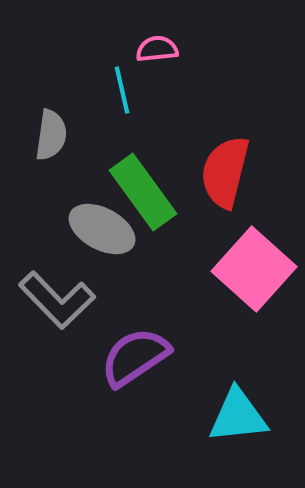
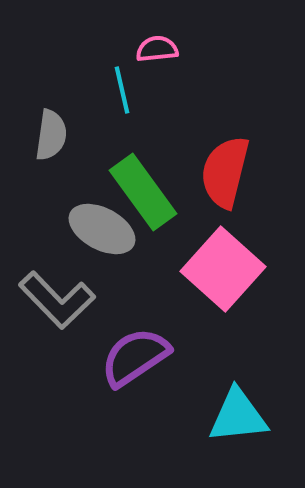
pink square: moved 31 px left
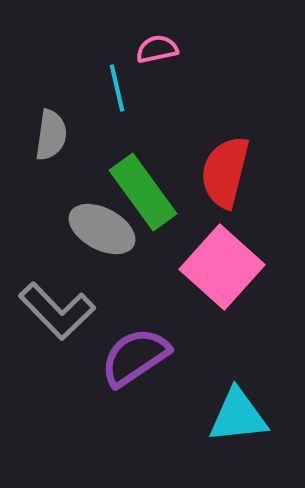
pink semicircle: rotated 6 degrees counterclockwise
cyan line: moved 5 px left, 2 px up
pink square: moved 1 px left, 2 px up
gray L-shape: moved 11 px down
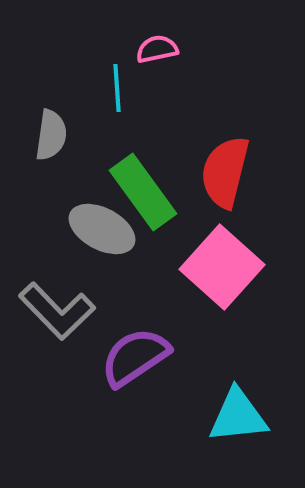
cyan line: rotated 9 degrees clockwise
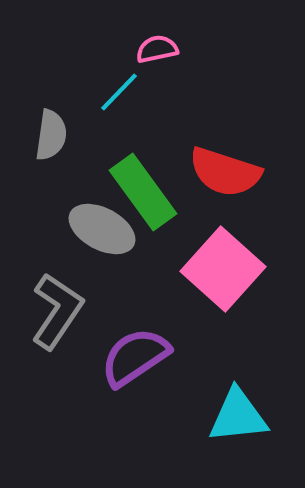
cyan line: moved 2 px right, 4 px down; rotated 48 degrees clockwise
red semicircle: rotated 86 degrees counterclockwise
pink square: moved 1 px right, 2 px down
gray L-shape: rotated 102 degrees counterclockwise
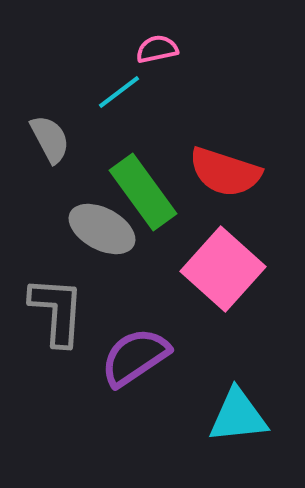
cyan line: rotated 9 degrees clockwise
gray semicircle: moved 1 px left, 4 px down; rotated 36 degrees counterclockwise
gray L-shape: rotated 30 degrees counterclockwise
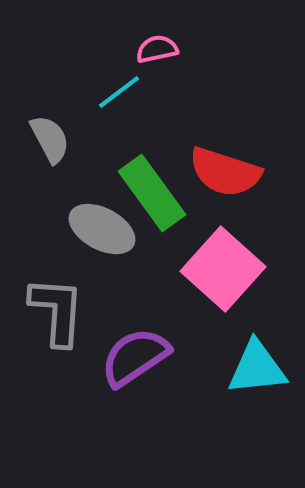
green rectangle: moved 9 px right, 1 px down
cyan triangle: moved 19 px right, 48 px up
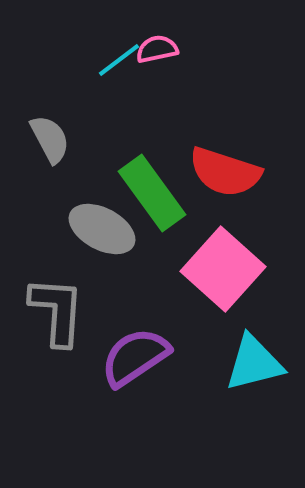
cyan line: moved 32 px up
cyan triangle: moved 3 px left, 5 px up; rotated 8 degrees counterclockwise
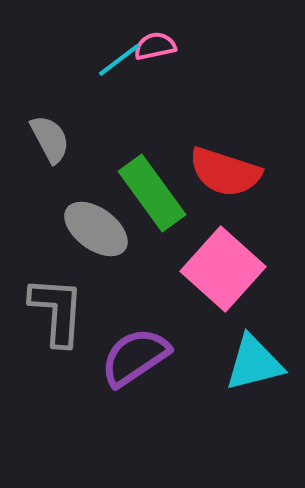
pink semicircle: moved 2 px left, 3 px up
gray ellipse: moved 6 px left; rotated 8 degrees clockwise
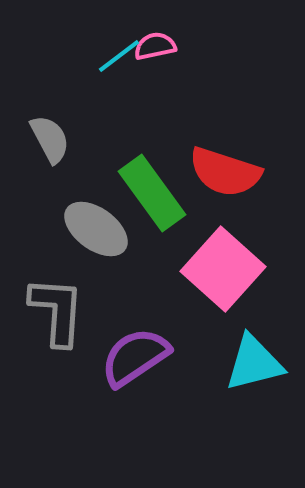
cyan line: moved 4 px up
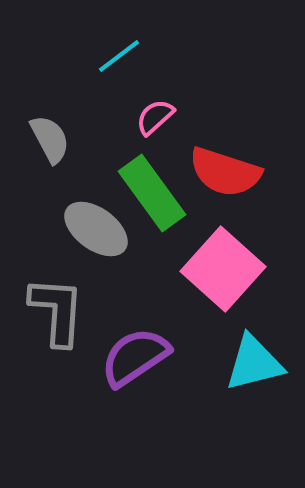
pink semicircle: moved 71 px down; rotated 30 degrees counterclockwise
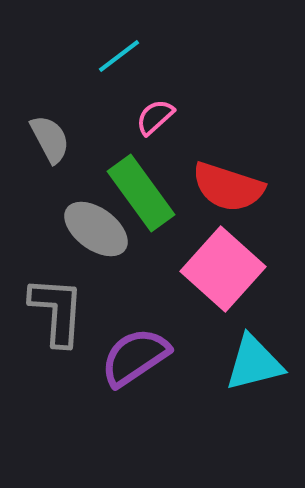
red semicircle: moved 3 px right, 15 px down
green rectangle: moved 11 px left
